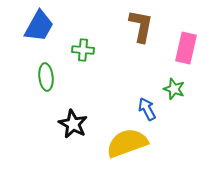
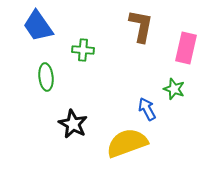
blue trapezoid: moved 1 px left; rotated 116 degrees clockwise
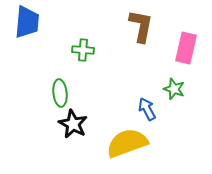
blue trapezoid: moved 11 px left, 4 px up; rotated 140 degrees counterclockwise
green ellipse: moved 14 px right, 16 px down
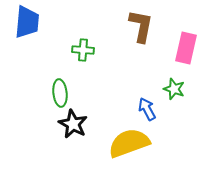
yellow semicircle: moved 2 px right
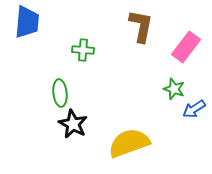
pink rectangle: moved 1 px up; rotated 24 degrees clockwise
blue arrow: moved 47 px right; rotated 95 degrees counterclockwise
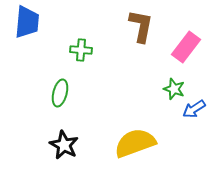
green cross: moved 2 px left
green ellipse: rotated 20 degrees clockwise
black star: moved 9 px left, 21 px down
yellow semicircle: moved 6 px right
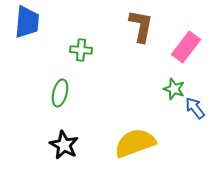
blue arrow: moved 1 px right, 1 px up; rotated 85 degrees clockwise
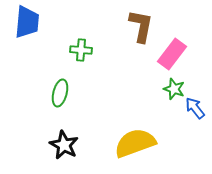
pink rectangle: moved 14 px left, 7 px down
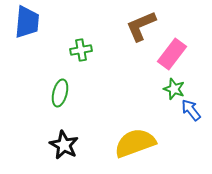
brown L-shape: rotated 124 degrees counterclockwise
green cross: rotated 15 degrees counterclockwise
blue arrow: moved 4 px left, 2 px down
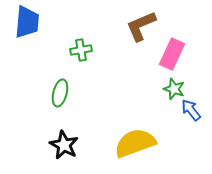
pink rectangle: rotated 12 degrees counterclockwise
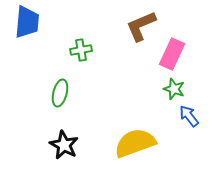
blue arrow: moved 2 px left, 6 px down
